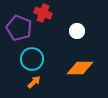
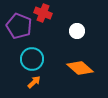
purple pentagon: moved 2 px up
orange diamond: rotated 40 degrees clockwise
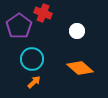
purple pentagon: rotated 15 degrees clockwise
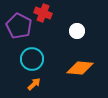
purple pentagon: rotated 10 degrees counterclockwise
orange diamond: rotated 36 degrees counterclockwise
orange arrow: moved 2 px down
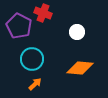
white circle: moved 1 px down
orange arrow: moved 1 px right
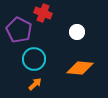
purple pentagon: moved 4 px down
cyan circle: moved 2 px right
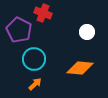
white circle: moved 10 px right
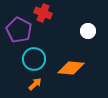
white circle: moved 1 px right, 1 px up
orange diamond: moved 9 px left
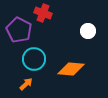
orange diamond: moved 1 px down
orange arrow: moved 9 px left
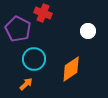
purple pentagon: moved 1 px left, 1 px up
orange diamond: rotated 40 degrees counterclockwise
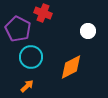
cyan circle: moved 3 px left, 2 px up
orange diamond: moved 2 px up; rotated 8 degrees clockwise
orange arrow: moved 1 px right, 2 px down
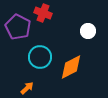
purple pentagon: moved 2 px up
cyan circle: moved 9 px right
orange arrow: moved 2 px down
